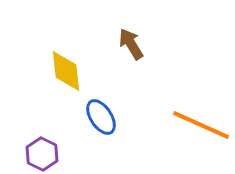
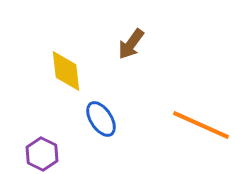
brown arrow: rotated 112 degrees counterclockwise
blue ellipse: moved 2 px down
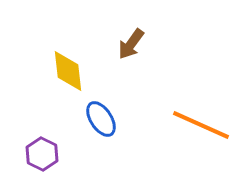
yellow diamond: moved 2 px right
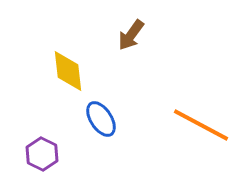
brown arrow: moved 9 px up
orange line: rotated 4 degrees clockwise
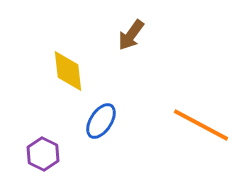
blue ellipse: moved 2 px down; rotated 66 degrees clockwise
purple hexagon: moved 1 px right
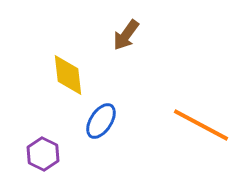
brown arrow: moved 5 px left
yellow diamond: moved 4 px down
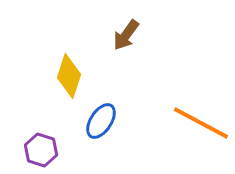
yellow diamond: moved 1 px right, 1 px down; rotated 24 degrees clockwise
orange line: moved 2 px up
purple hexagon: moved 2 px left, 4 px up; rotated 8 degrees counterclockwise
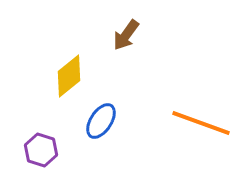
yellow diamond: rotated 33 degrees clockwise
orange line: rotated 8 degrees counterclockwise
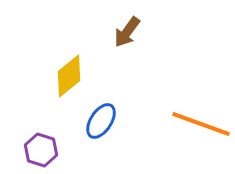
brown arrow: moved 1 px right, 3 px up
orange line: moved 1 px down
